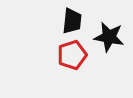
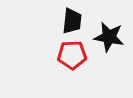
red pentagon: rotated 16 degrees clockwise
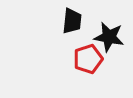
red pentagon: moved 16 px right, 4 px down; rotated 16 degrees counterclockwise
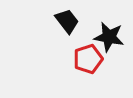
black trapezoid: moved 5 px left; rotated 44 degrees counterclockwise
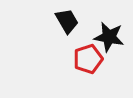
black trapezoid: rotated 8 degrees clockwise
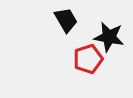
black trapezoid: moved 1 px left, 1 px up
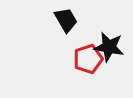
black star: moved 10 px down
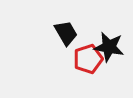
black trapezoid: moved 13 px down
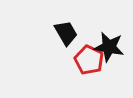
red pentagon: moved 1 px right, 1 px down; rotated 28 degrees counterclockwise
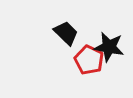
black trapezoid: rotated 16 degrees counterclockwise
